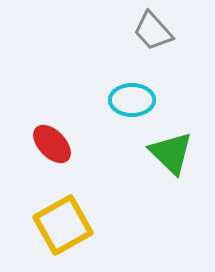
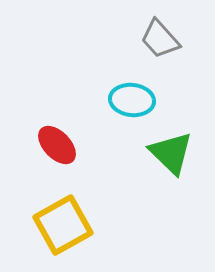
gray trapezoid: moved 7 px right, 8 px down
cyan ellipse: rotated 6 degrees clockwise
red ellipse: moved 5 px right, 1 px down
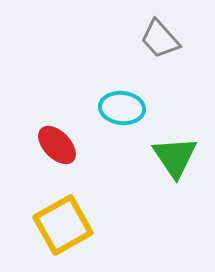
cyan ellipse: moved 10 px left, 8 px down
green triangle: moved 4 px right, 4 px down; rotated 12 degrees clockwise
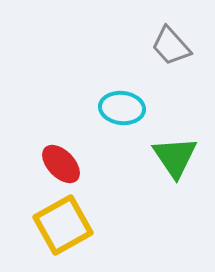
gray trapezoid: moved 11 px right, 7 px down
red ellipse: moved 4 px right, 19 px down
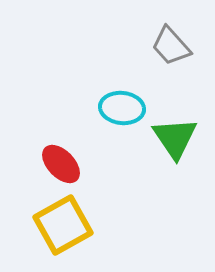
green triangle: moved 19 px up
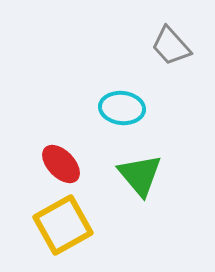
green triangle: moved 35 px left, 37 px down; rotated 6 degrees counterclockwise
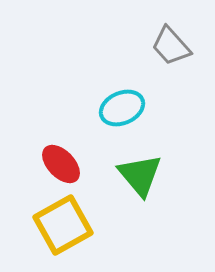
cyan ellipse: rotated 30 degrees counterclockwise
